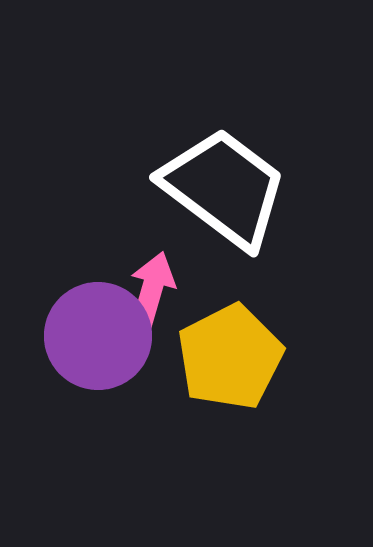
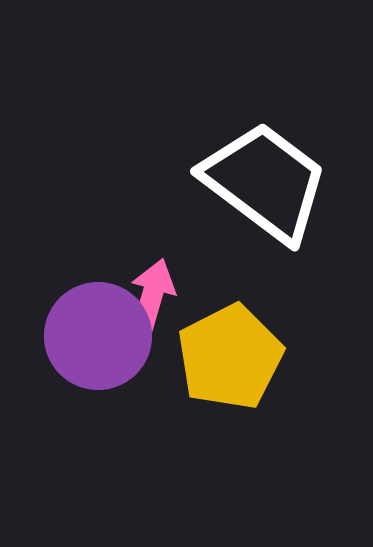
white trapezoid: moved 41 px right, 6 px up
pink arrow: moved 7 px down
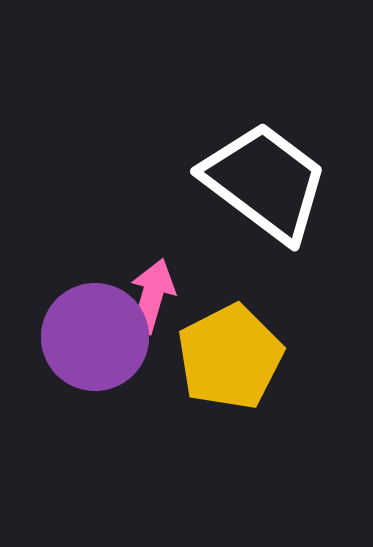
purple circle: moved 3 px left, 1 px down
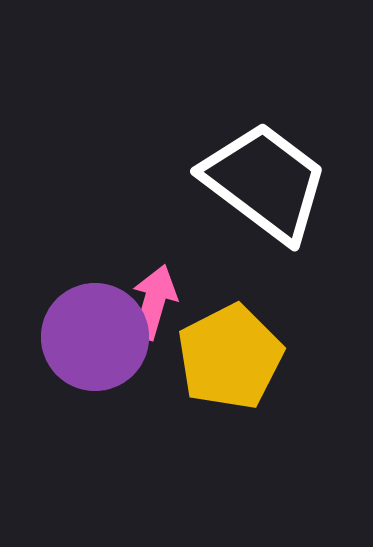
pink arrow: moved 2 px right, 6 px down
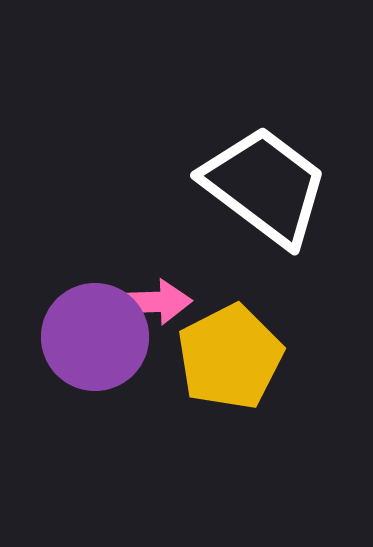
white trapezoid: moved 4 px down
pink arrow: rotated 72 degrees clockwise
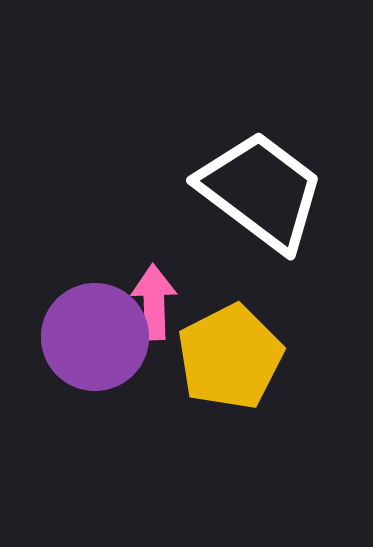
white trapezoid: moved 4 px left, 5 px down
pink arrow: rotated 90 degrees counterclockwise
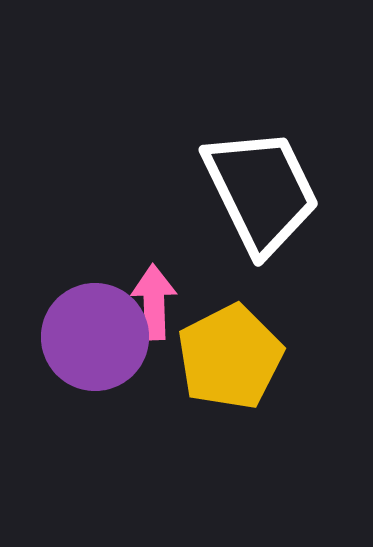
white trapezoid: rotated 27 degrees clockwise
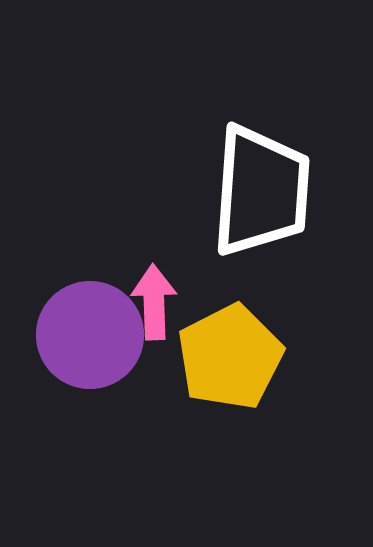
white trapezoid: rotated 30 degrees clockwise
purple circle: moved 5 px left, 2 px up
